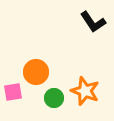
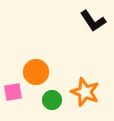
black L-shape: moved 1 px up
orange star: moved 1 px down
green circle: moved 2 px left, 2 px down
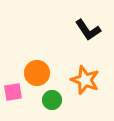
black L-shape: moved 5 px left, 9 px down
orange circle: moved 1 px right, 1 px down
orange star: moved 12 px up
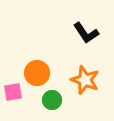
black L-shape: moved 2 px left, 3 px down
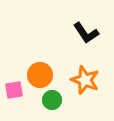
orange circle: moved 3 px right, 2 px down
pink square: moved 1 px right, 2 px up
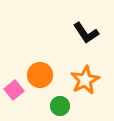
orange star: rotated 24 degrees clockwise
pink square: rotated 30 degrees counterclockwise
green circle: moved 8 px right, 6 px down
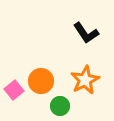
orange circle: moved 1 px right, 6 px down
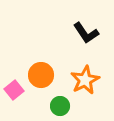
orange circle: moved 6 px up
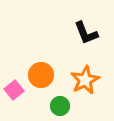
black L-shape: rotated 12 degrees clockwise
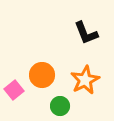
orange circle: moved 1 px right
